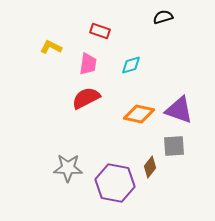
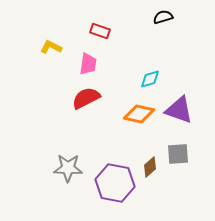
cyan diamond: moved 19 px right, 14 px down
gray square: moved 4 px right, 8 px down
brown diamond: rotated 10 degrees clockwise
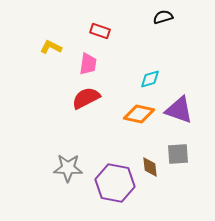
brown diamond: rotated 55 degrees counterclockwise
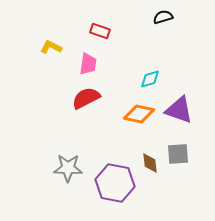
brown diamond: moved 4 px up
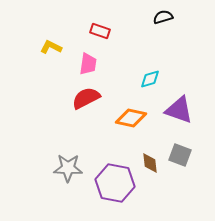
orange diamond: moved 8 px left, 4 px down
gray square: moved 2 px right, 1 px down; rotated 25 degrees clockwise
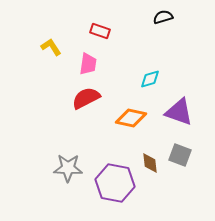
yellow L-shape: rotated 30 degrees clockwise
purple triangle: moved 2 px down
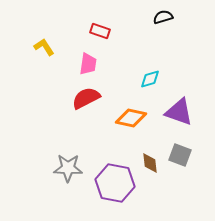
yellow L-shape: moved 7 px left
